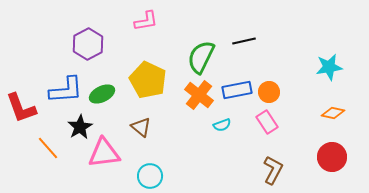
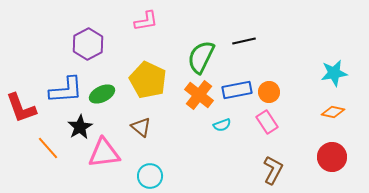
cyan star: moved 5 px right, 6 px down
orange diamond: moved 1 px up
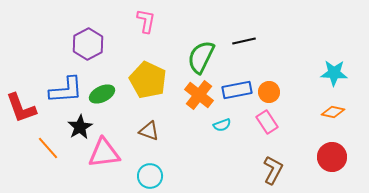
pink L-shape: rotated 70 degrees counterclockwise
cyan star: rotated 12 degrees clockwise
brown triangle: moved 8 px right, 4 px down; rotated 20 degrees counterclockwise
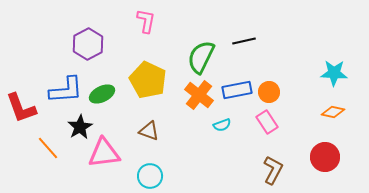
red circle: moved 7 px left
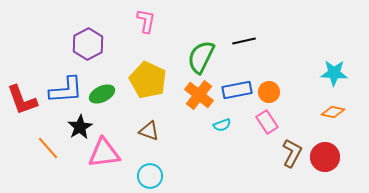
red L-shape: moved 1 px right, 8 px up
brown L-shape: moved 19 px right, 17 px up
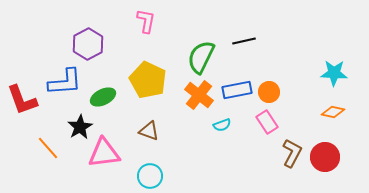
blue L-shape: moved 1 px left, 8 px up
green ellipse: moved 1 px right, 3 px down
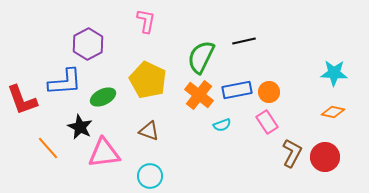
black star: rotated 15 degrees counterclockwise
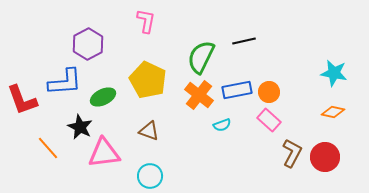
cyan star: rotated 8 degrees clockwise
pink rectangle: moved 2 px right, 2 px up; rotated 15 degrees counterclockwise
